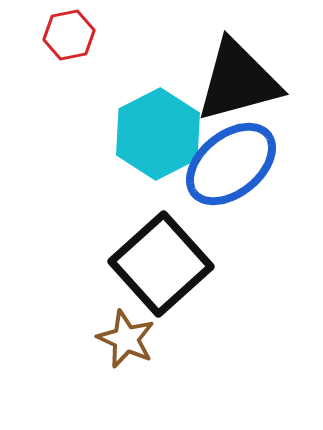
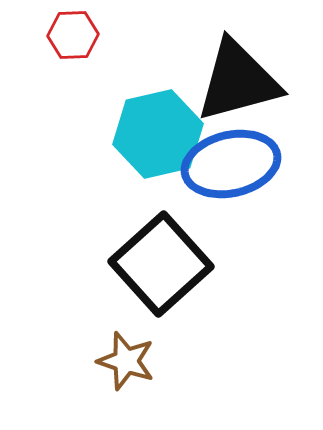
red hexagon: moved 4 px right; rotated 9 degrees clockwise
cyan hexagon: rotated 14 degrees clockwise
blue ellipse: rotated 26 degrees clockwise
brown star: moved 22 px down; rotated 6 degrees counterclockwise
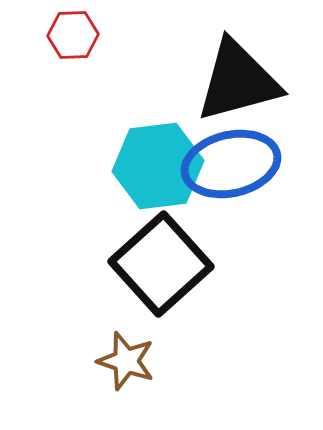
cyan hexagon: moved 32 px down; rotated 6 degrees clockwise
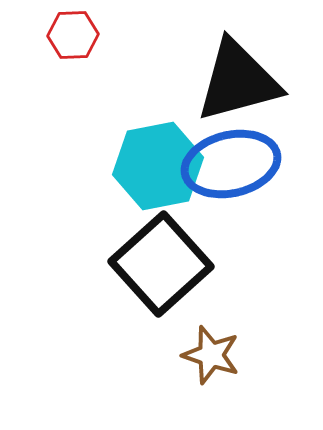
cyan hexagon: rotated 4 degrees counterclockwise
brown star: moved 85 px right, 6 px up
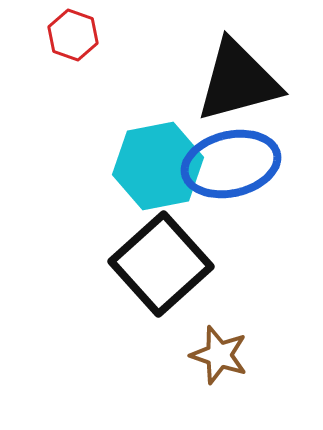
red hexagon: rotated 21 degrees clockwise
brown star: moved 8 px right
